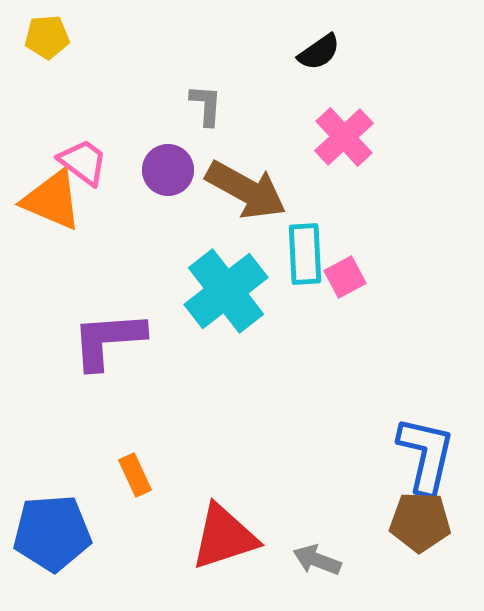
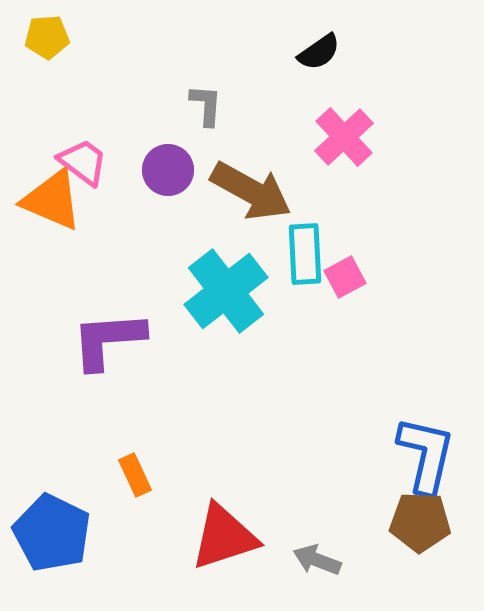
brown arrow: moved 5 px right, 1 px down
blue pentagon: rotated 30 degrees clockwise
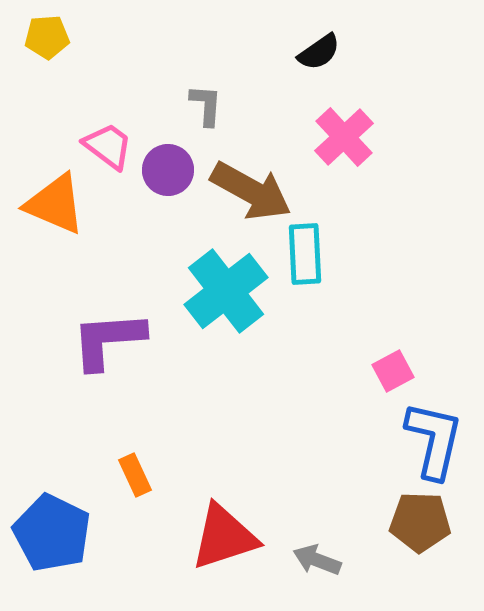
pink trapezoid: moved 25 px right, 16 px up
orange triangle: moved 3 px right, 4 px down
pink square: moved 48 px right, 94 px down
blue L-shape: moved 8 px right, 15 px up
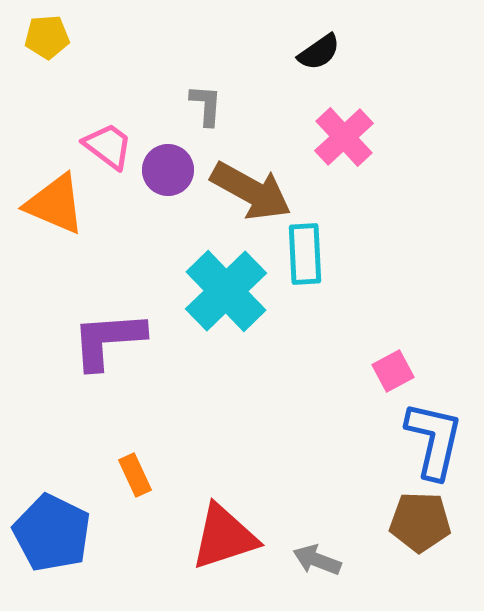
cyan cross: rotated 6 degrees counterclockwise
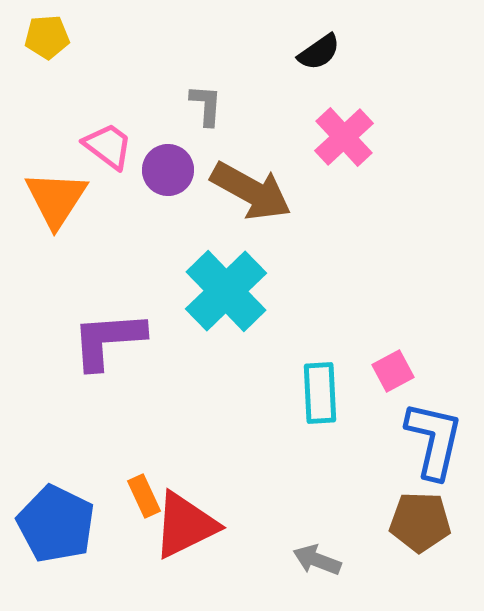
orange triangle: moved 1 px right, 5 px up; rotated 40 degrees clockwise
cyan rectangle: moved 15 px right, 139 px down
orange rectangle: moved 9 px right, 21 px down
blue pentagon: moved 4 px right, 9 px up
red triangle: moved 39 px left, 12 px up; rotated 8 degrees counterclockwise
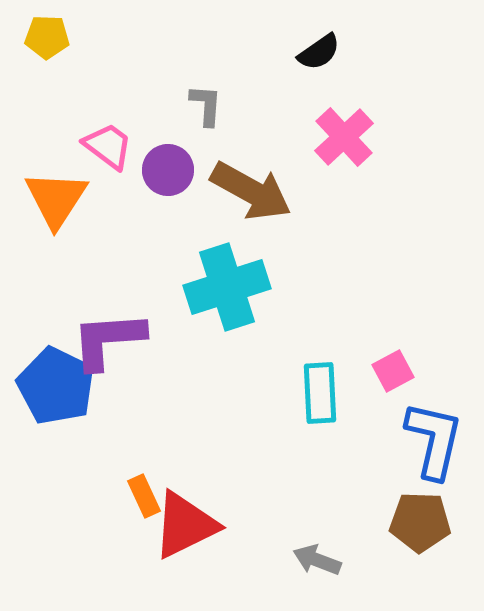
yellow pentagon: rotated 6 degrees clockwise
cyan cross: moved 1 px right, 4 px up; rotated 26 degrees clockwise
blue pentagon: moved 138 px up
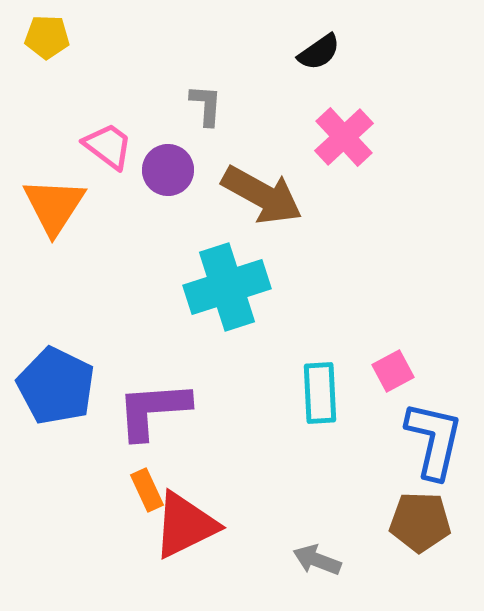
brown arrow: moved 11 px right, 4 px down
orange triangle: moved 2 px left, 7 px down
purple L-shape: moved 45 px right, 70 px down
orange rectangle: moved 3 px right, 6 px up
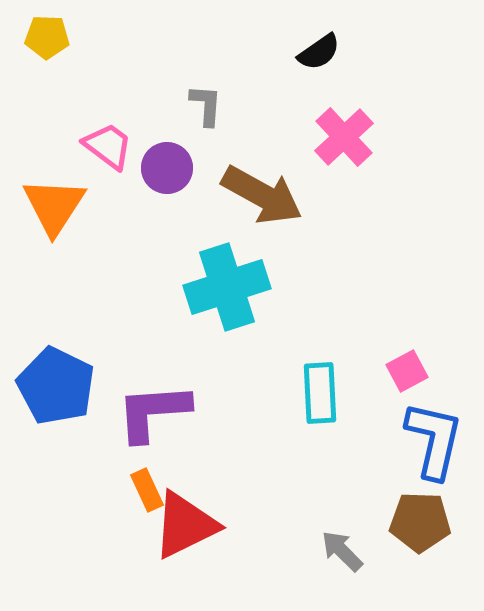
purple circle: moved 1 px left, 2 px up
pink square: moved 14 px right
purple L-shape: moved 2 px down
gray arrow: moved 25 px right, 9 px up; rotated 24 degrees clockwise
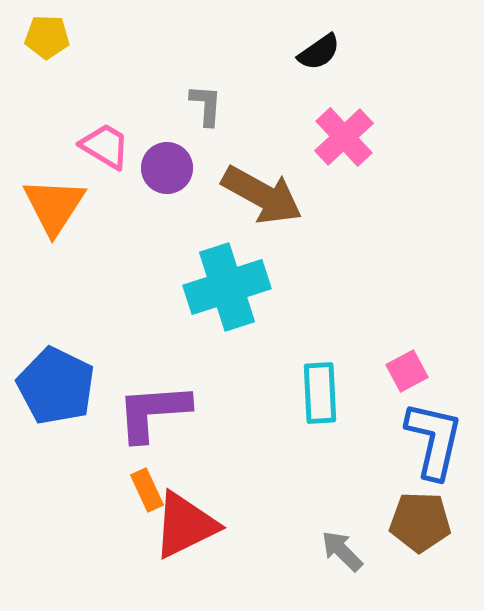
pink trapezoid: moved 3 px left; rotated 6 degrees counterclockwise
